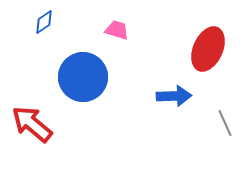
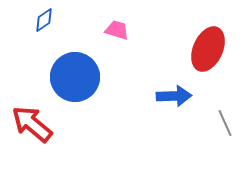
blue diamond: moved 2 px up
blue circle: moved 8 px left
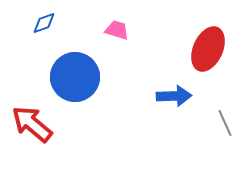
blue diamond: moved 3 px down; rotated 15 degrees clockwise
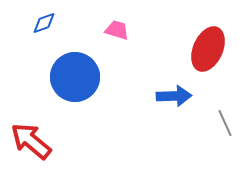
red arrow: moved 1 px left, 17 px down
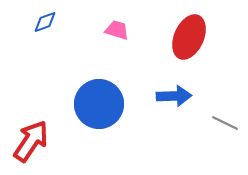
blue diamond: moved 1 px right, 1 px up
red ellipse: moved 19 px left, 12 px up
blue circle: moved 24 px right, 27 px down
gray line: rotated 40 degrees counterclockwise
red arrow: rotated 84 degrees clockwise
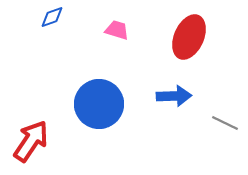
blue diamond: moved 7 px right, 5 px up
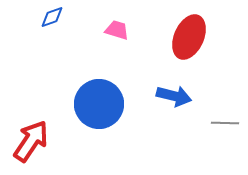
blue arrow: rotated 16 degrees clockwise
gray line: rotated 24 degrees counterclockwise
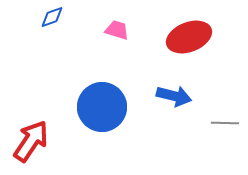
red ellipse: rotated 45 degrees clockwise
blue circle: moved 3 px right, 3 px down
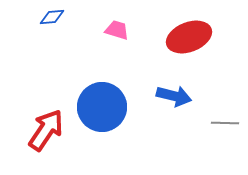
blue diamond: rotated 15 degrees clockwise
red arrow: moved 15 px right, 11 px up
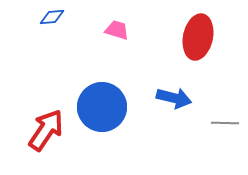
red ellipse: moved 9 px right; rotated 57 degrees counterclockwise
blue arrow: moved 2 px down
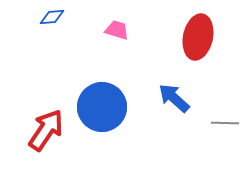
blue arrow: rotated 152 degrees counterclockwise
